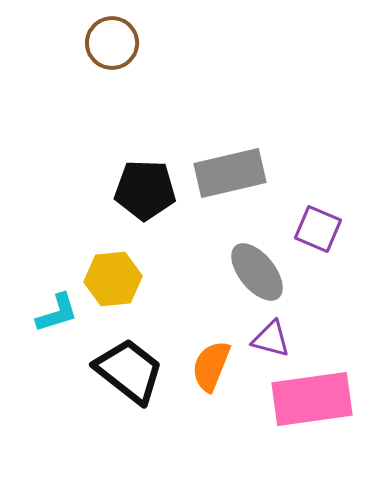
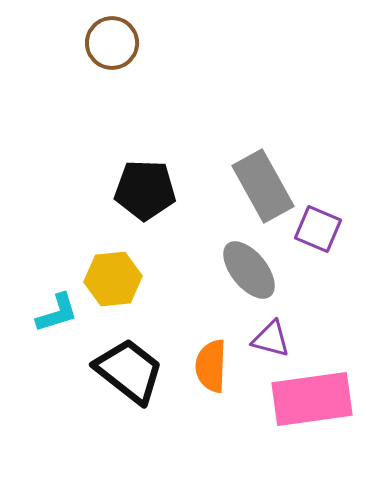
gray rectangle: moved 33 px right, 13 px down; rotated 74 degrees clockwise
gray ellipse: moved 8 px left, 2 px up
orange semicircle: rotated 20 degrees counterclockwise
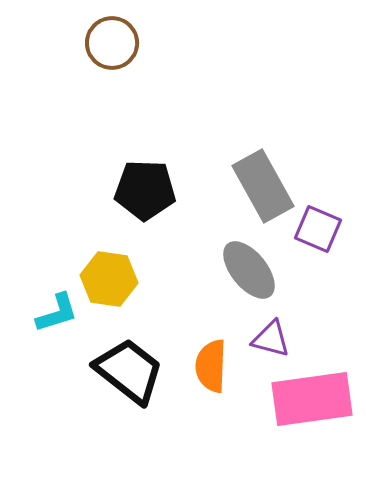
yellow hexagon: moved 4 px left; rotated 14 degrees clockwise
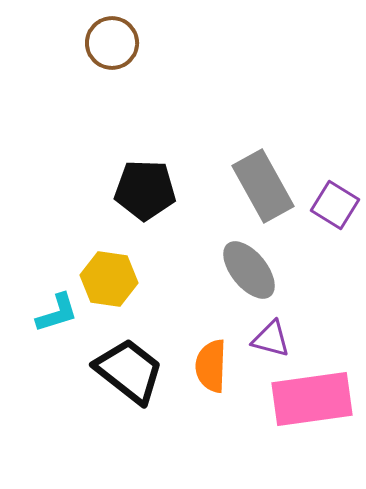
purple square: moved 17 px right, 24 px up; rotated 9 degrees clockwise
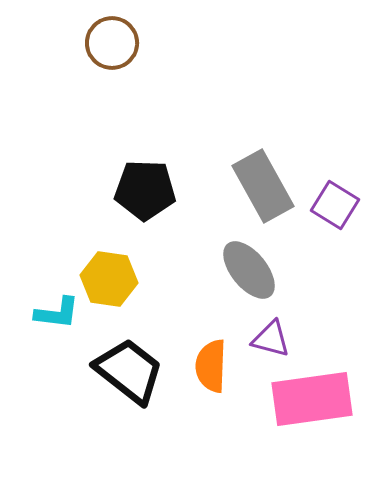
cyan L-shape: rotated 24 degrees clockwise
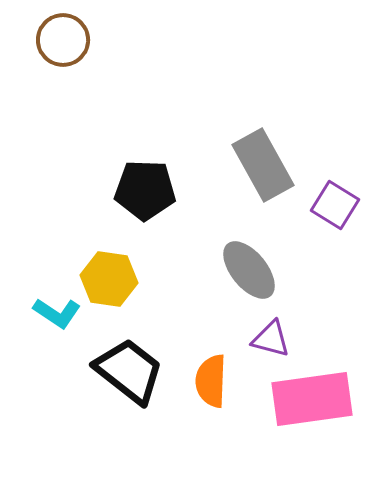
brown circle: moved 49 px left, 3 px up
gray rectangle: moved 21 px up
cyan L-shape: rotated 27 degrees clockwise
orange semicircle: moved 15 px down
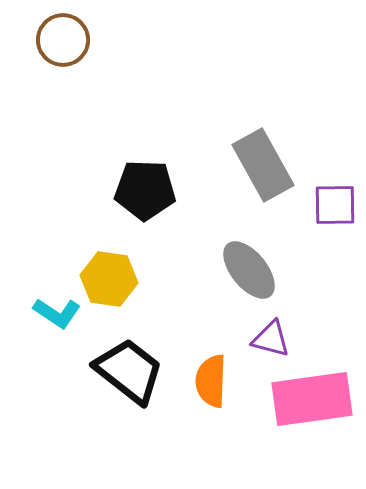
purple square: rotated 33 degrees counterclockwise
